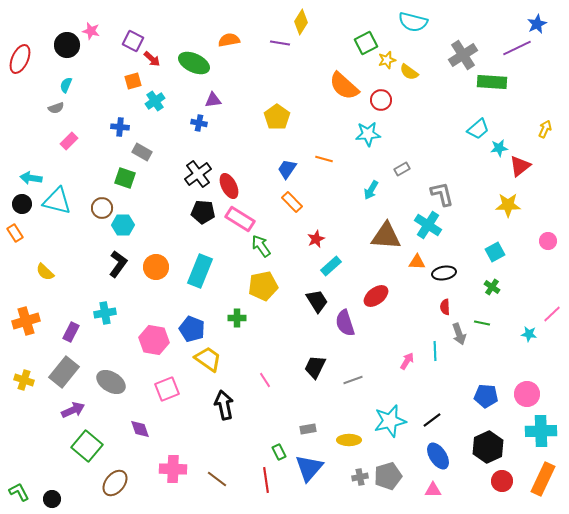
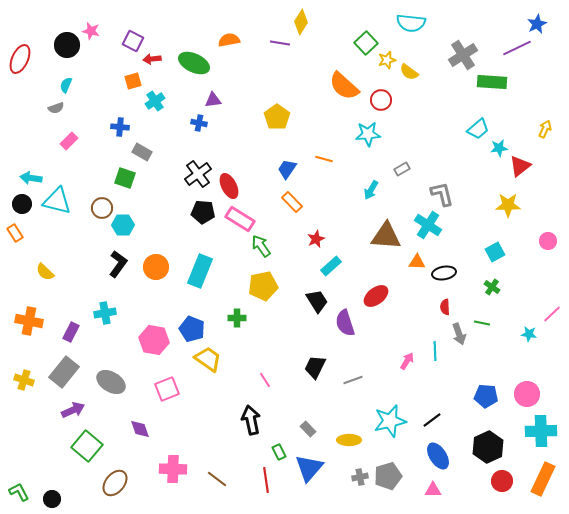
cyan semicircle at (413, 22): moved 2 px left, 1 px down; rotated 8 degrees counterclockwise
green square at (366, 43): rotated 15 degrees counterclockwise
red arrow at (152, 59): rotated 132 degrees clockwise
orange cross at (26, 321): moved 3 px right; rotated 28 degrees clockwise
black arrow at (224, 405): moved 27 px right, 15 px down
gray rectangle at (308, 429): rotated 56 degrees clockwise
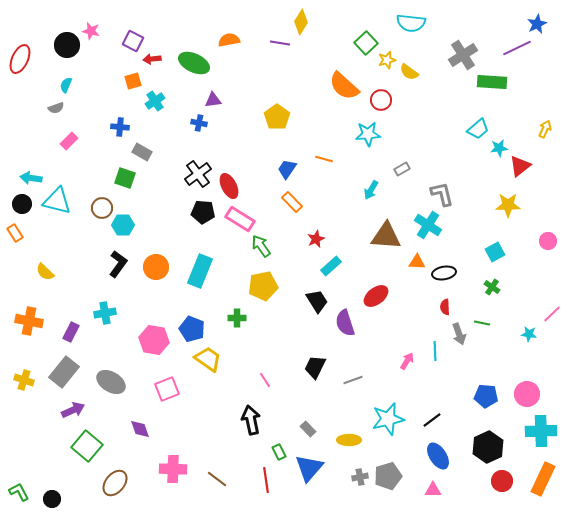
cyan star at (390, 421): moved 2 px left, 2 px up
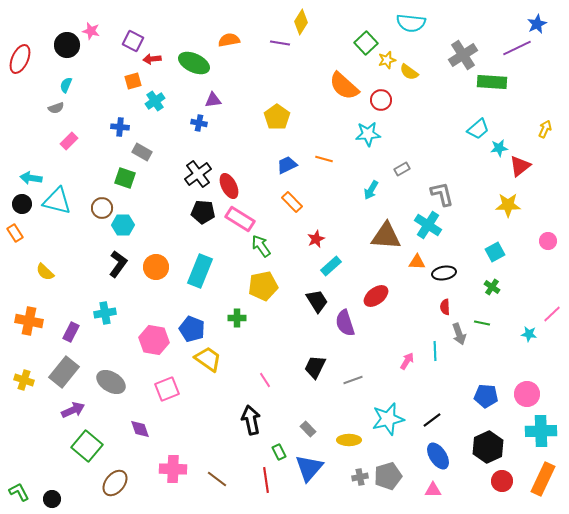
blue trapezoid at (287, 169): moved 4 px up; rotated 30 degrees clockwise
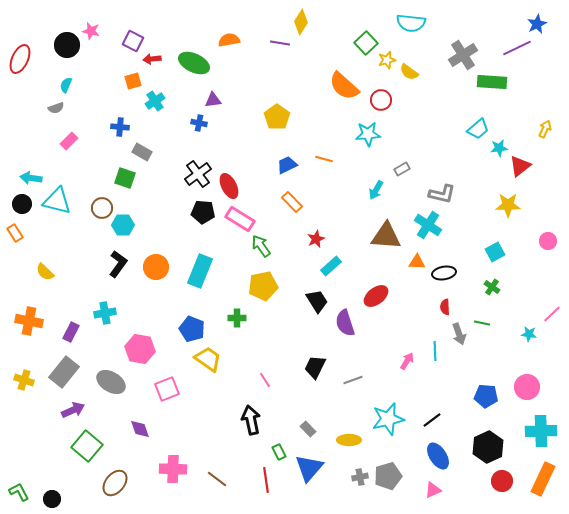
cyan arrow at (371, 190): moved 5 px right
gray L-shape at (442, 194): rotated 116 degrees clockwise
pink hexagon at (154, 340): moved 14 px left, 9 px down
pink circle at (527, 394): moved 7 px up
pink triangle at (433, 490): rotated 24 degrees counterclockwise
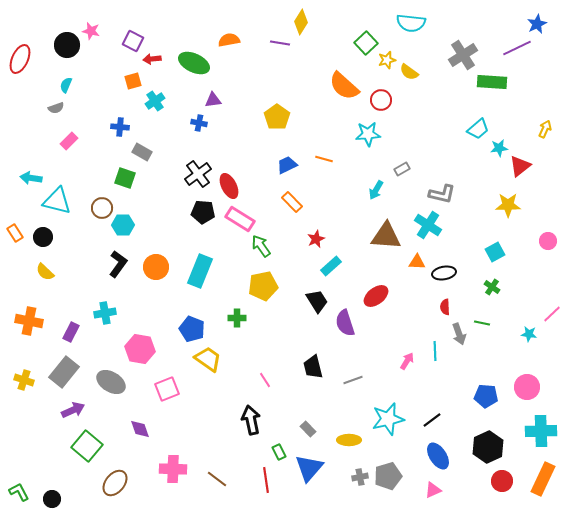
black circle at (22, 204): moved 21 px right, 33 px down
black trapezoid at (315, 367): moved 2 px left; rotated 40 degrees counterclockwise
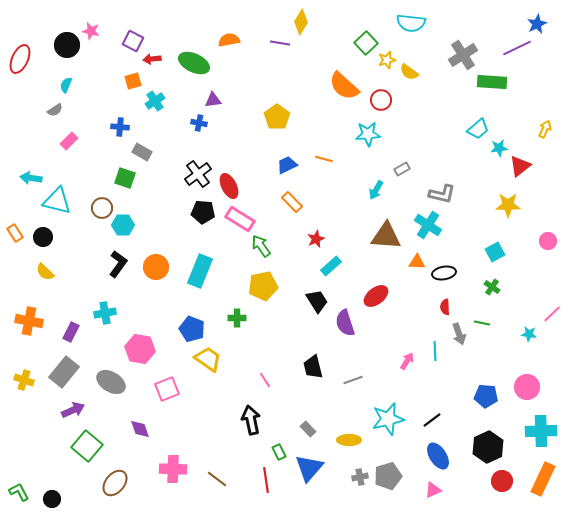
gray semicircle at (56, 108): moved 1 px left, 2 px down; rotated 14 degrees counterclockwise
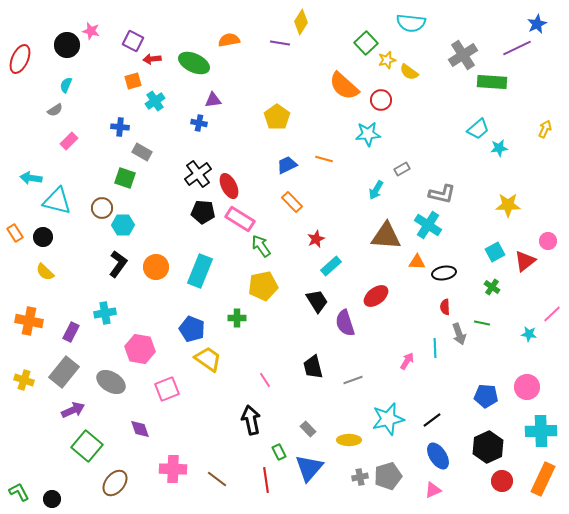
red triangle at (520, 166): moved 5 px right, 95 px down
cyan line at (435, 351): moved 3 px up
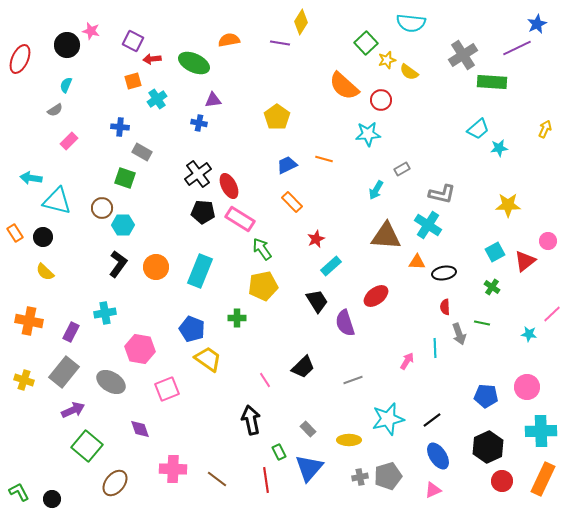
cyan cross at (155, 101): moved 2 px right, 2 px up
green arrow at (261, 246): moved 1 px right, 3 px down
black trapezoid at (313, 367): moved 10 px left; rotated 120 degrees counterclockwise
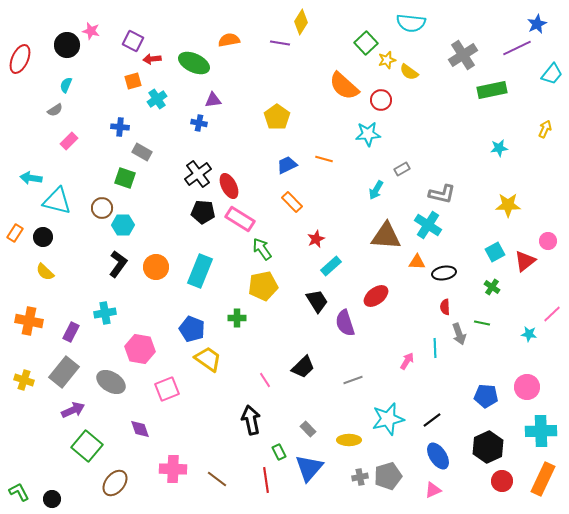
green rectangle at (492, 82): moved 8 px down; rotated 16 degrees counterclockwise
cyan trapezoid at (478, 129): moved 74 px right, 55 px up; rotated 10 degrees counterclockwise
orange rectangle at (15, 233): rotated 66 degrees clockwise
